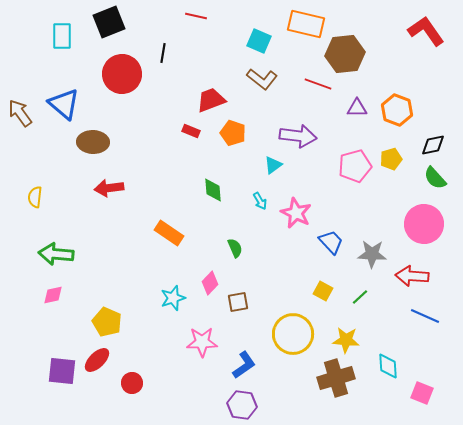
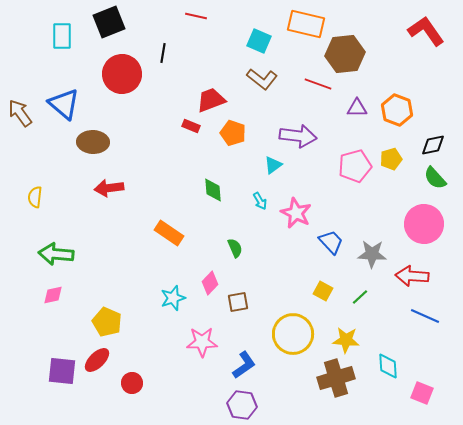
red rectangle at (191, 131): moved 5 px up
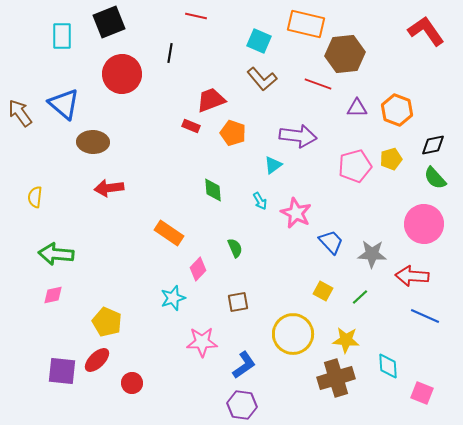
black line at (163, 53): moved 7 px right
brown L-shape at (262, 79): rotated 12 degrees clockwise
pink diamond at (210, 283): moved 12 px left, 14 px up
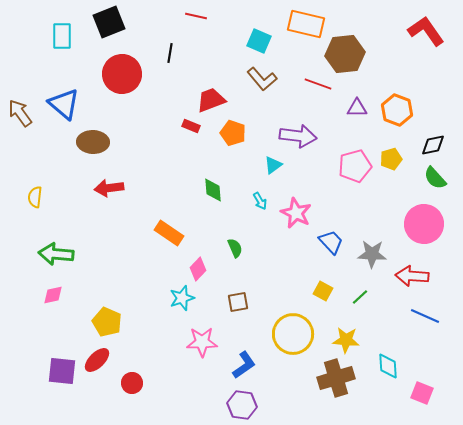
cyan star at (173, 298): moved 9 px right
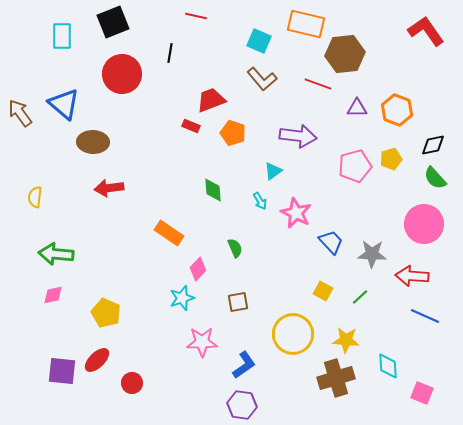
black square at (109, 22): moved 4 px right
cyan triangle at (273, 165): moved 6 px down
yellow pentagon at (107, 322): moved 1 px left, 9 px up
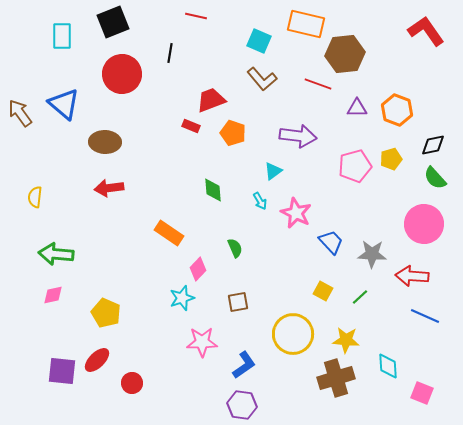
brown ellipse at (93, 142): moved 12 px right
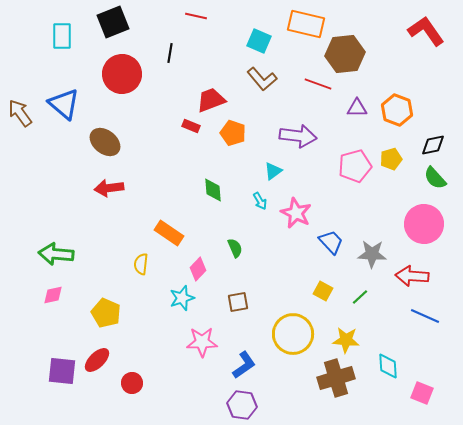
brown ellipse at (105, 142): rotated 36 degrees clockwise
yellow semicircle at (35, 197): moved 106 px right, 67 px down
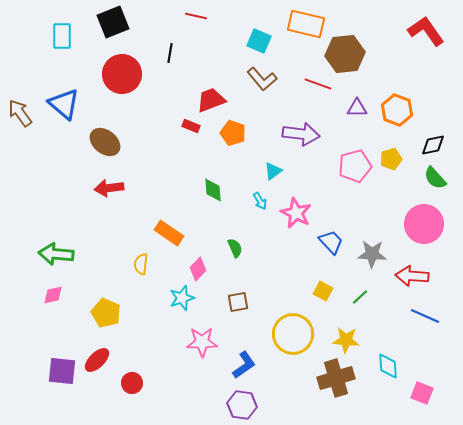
purple arrow at (298, 136): moved 3 px right, 2 px up
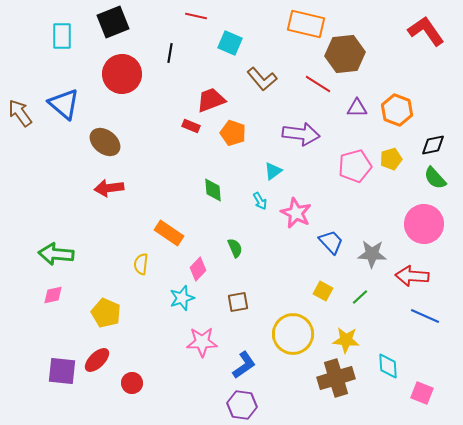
cyan square at (259, 41): moved 29 px left, 2 px down
red line at (318, 84): rotated 12 degrees clockwise
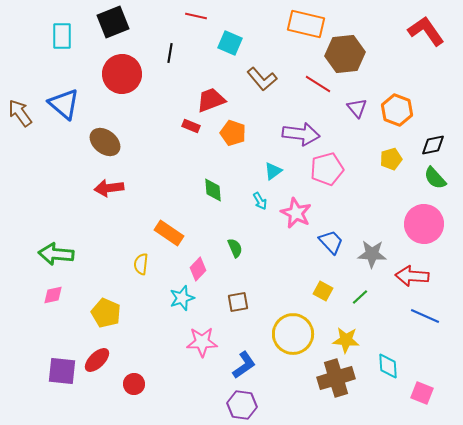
purple triangle at (357, 108): rotated 50 degrees clockwise
pink pentagon at (355, 166): moved 28 px left, 3 px down
red circle at (132, 383): moved 2 px right, 1 px down
